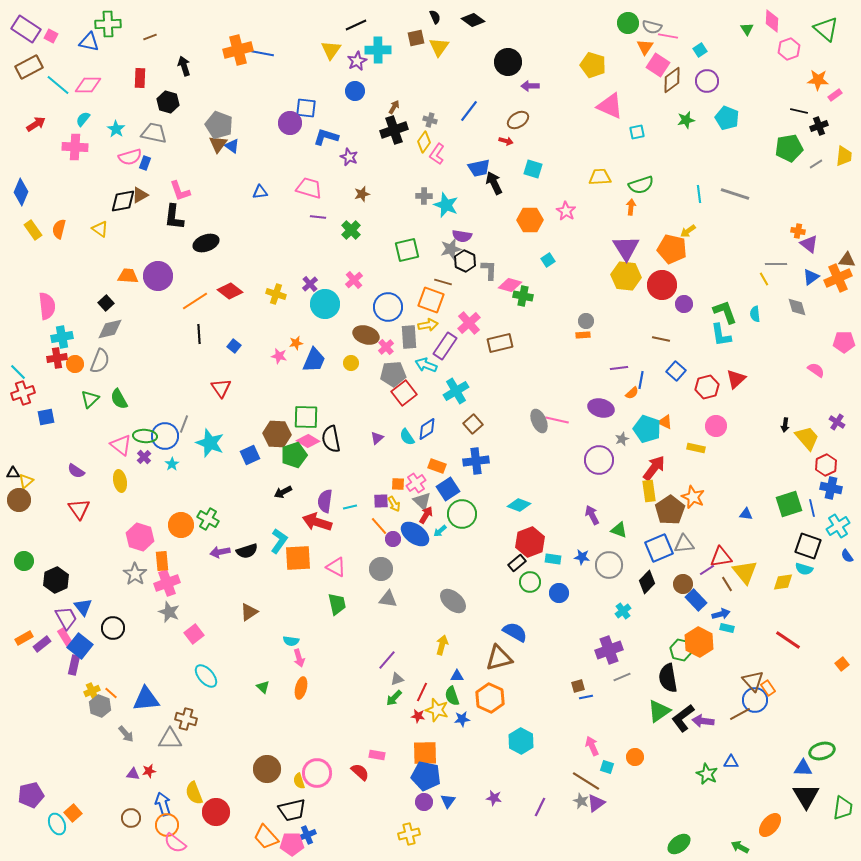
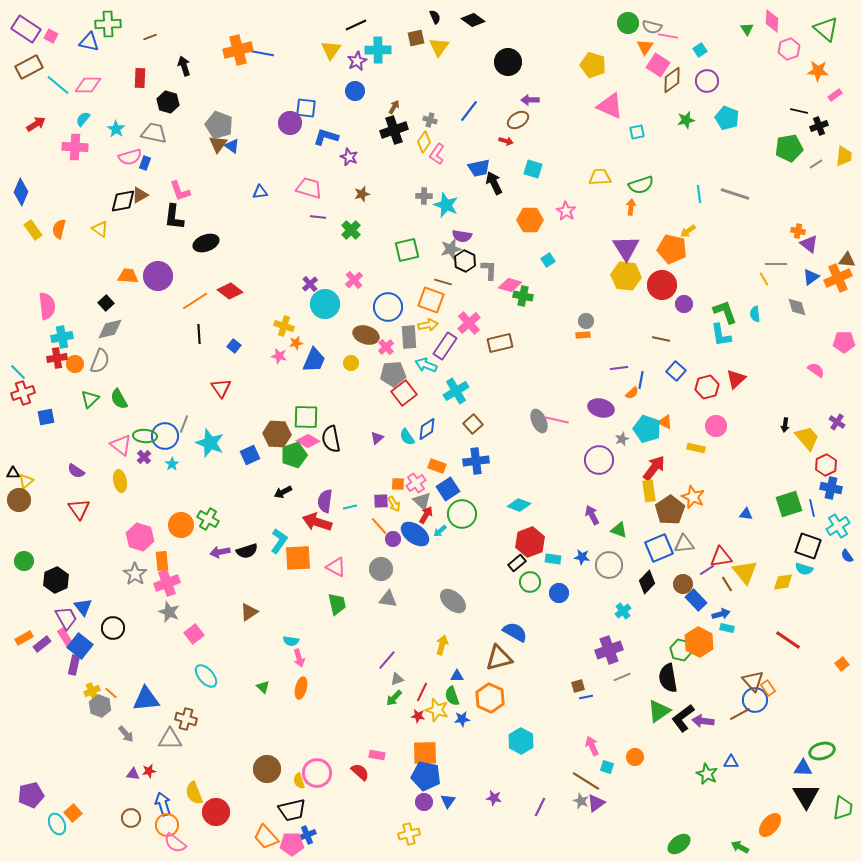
orange star at (818, 80): moved 9 px up
purple arrow at (530, 86): moved 14 px down
yellow cross at (276, 294): moved 8 px right, 32 px down
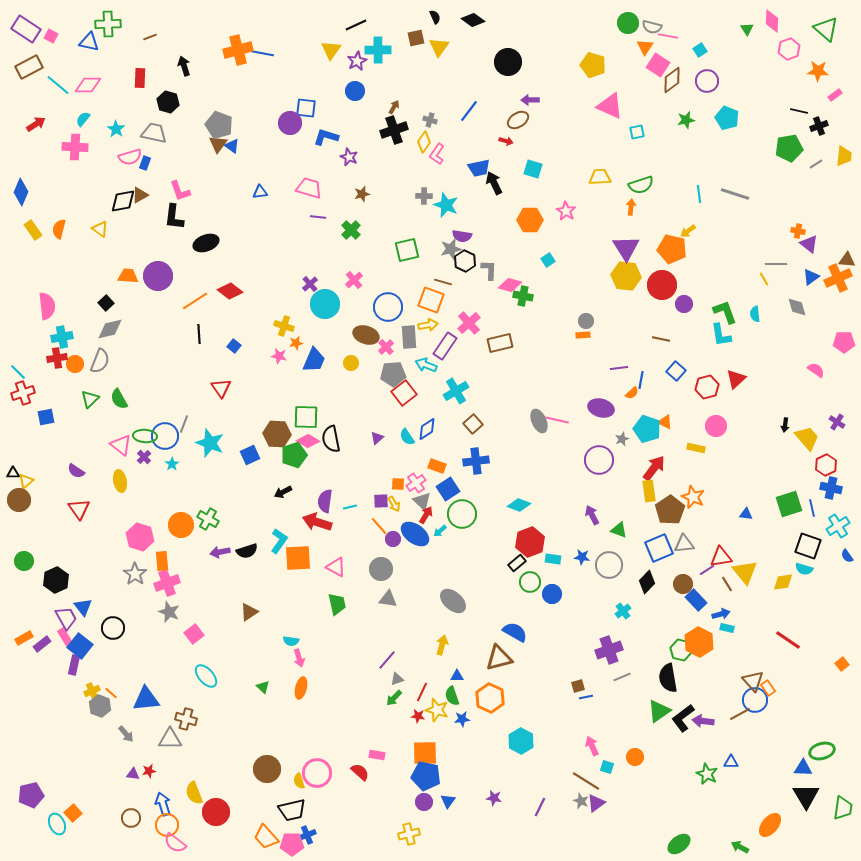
blue circle at (559, 593): moved 7 px left, 1 px down
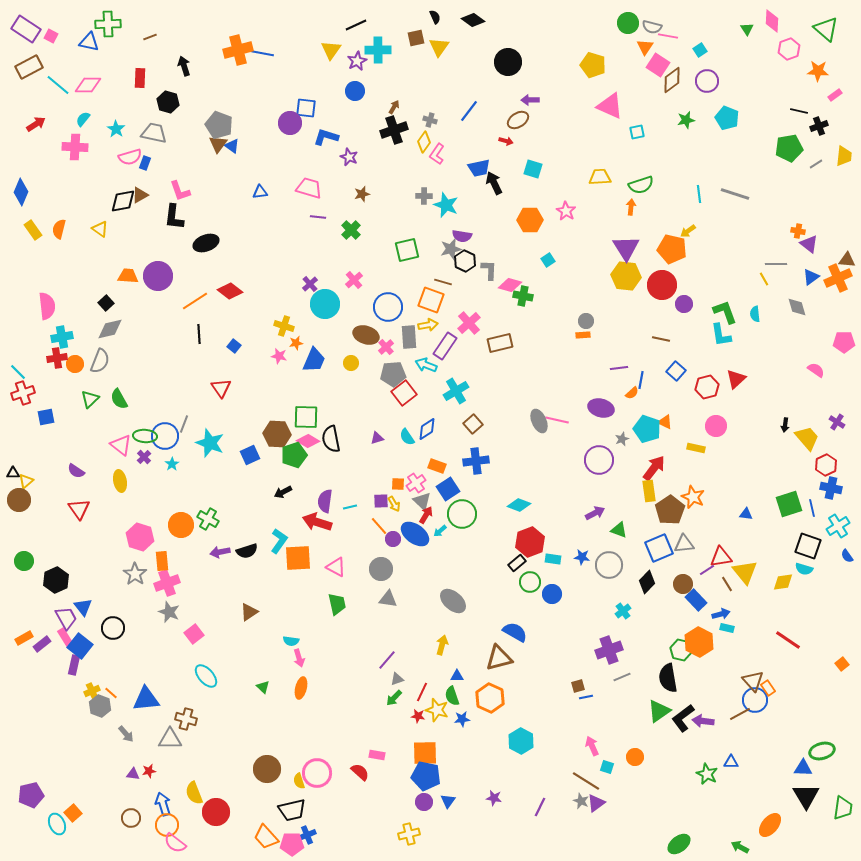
purple triangle at (377, 438): rotated 24 degrees clockwise
purple arrow at (592, 515): moved 3 px right, 2 px up; rotated 90 degrees clockwise
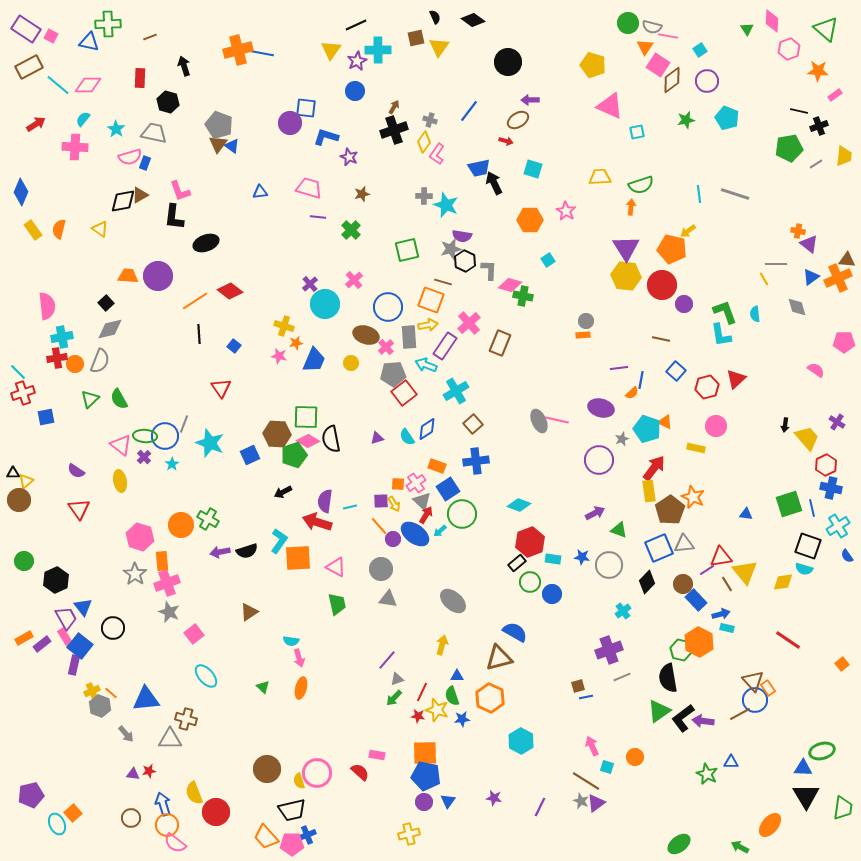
brown rectangle at (500, 343): rotated 55 degrees counterclockwise
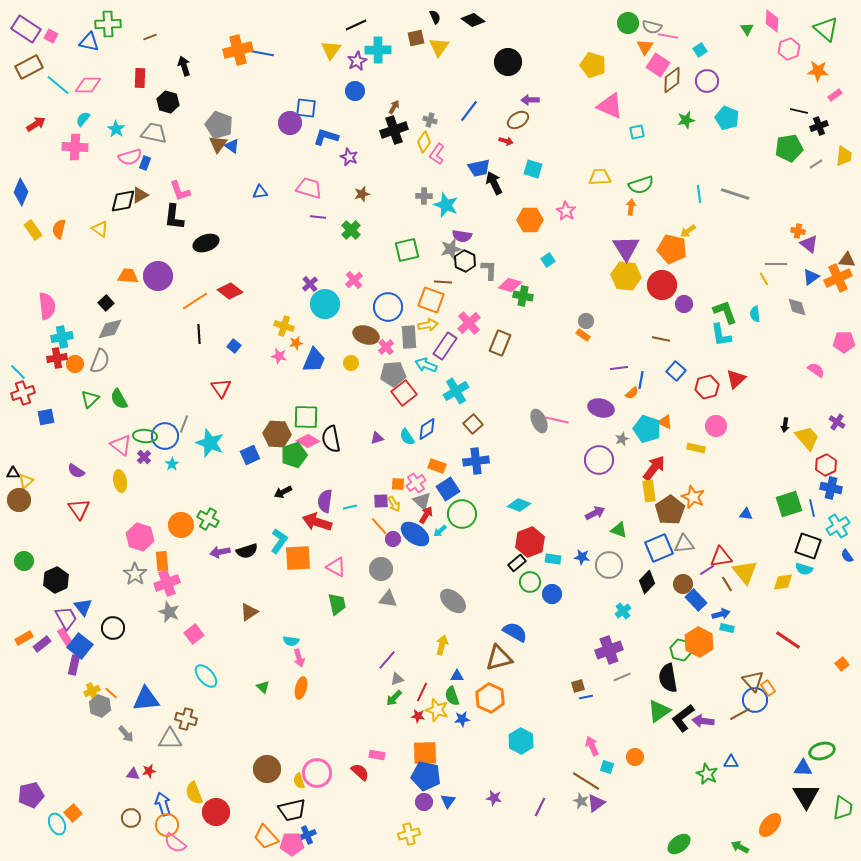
brown line at (443, 282): rotated 12 degrees counterclockwise
orange rectangle at (583, 335): rotated 40 degrees clockwise
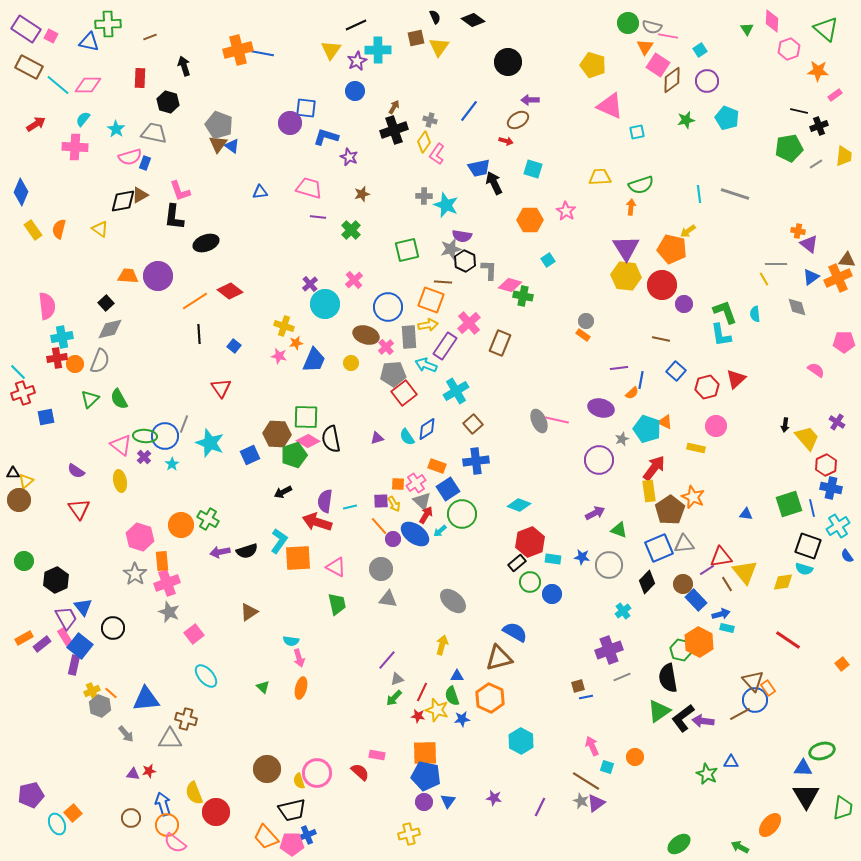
brown rectangle at (29, 67): rotated 56 degrees clockwise
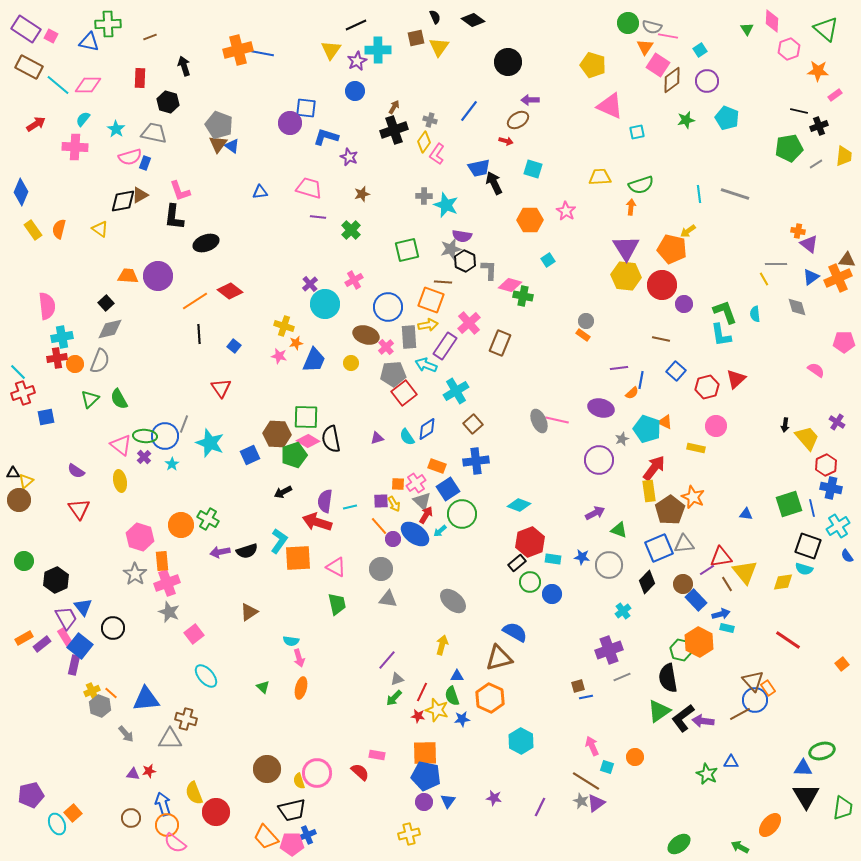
pink cross at (354, 280): rotated 12 degrees clockwise
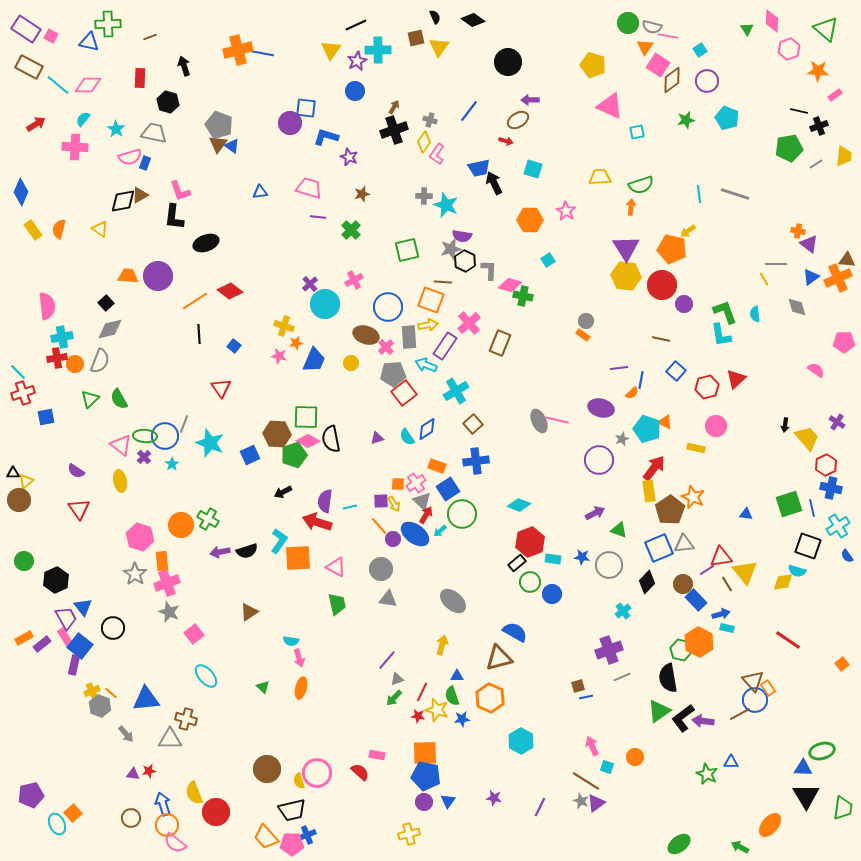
cyan semicircle at (804, 569): moved 7 px left, 2 px down
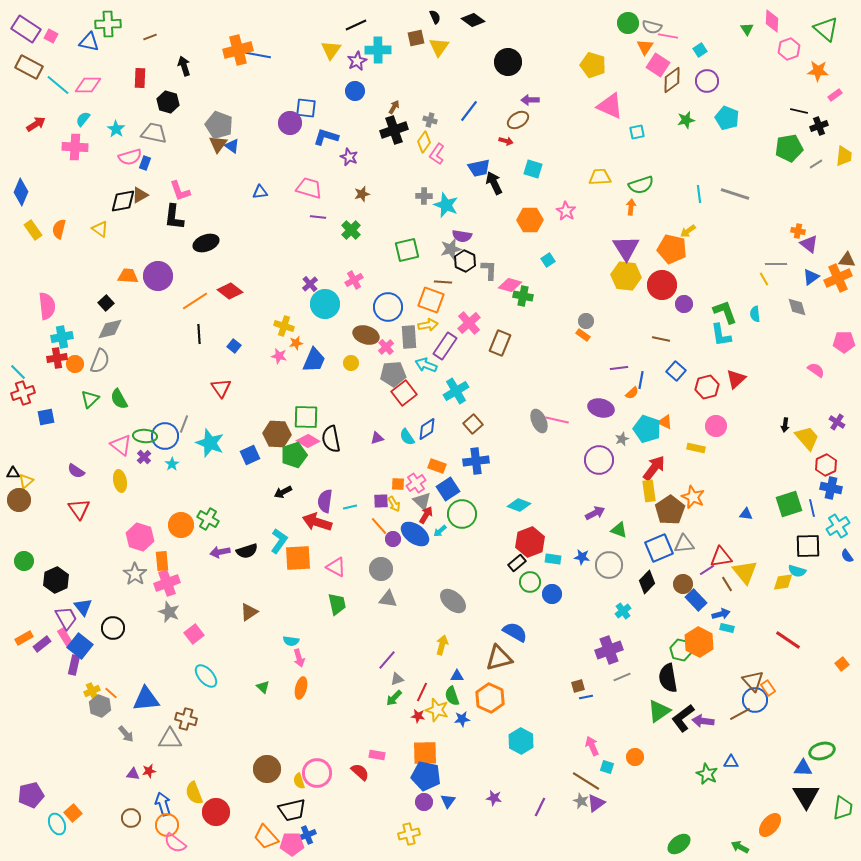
blue line at (261, 53): moved 3 px left, 2 px down
black square at (808, 546): rotated 20 degrees counterclockwise
